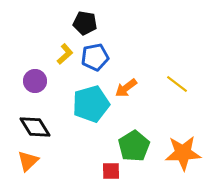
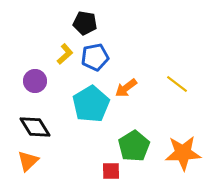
cyan pentagon: rotated 15 degrees counterclockwise
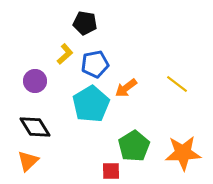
blue pentagon: moved 7 px down
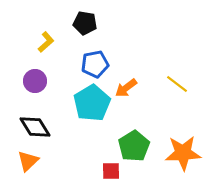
yellow L-shape: moved 19 px left, 12 px up
cyan pentagon: moved 1 px right, 1 px up
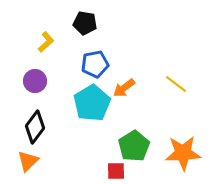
yellow line: moved 1 px left
orange arrow: moved 2 px left
black diamond: rotated 68 degrees clockwise
red square: moved 5 px right
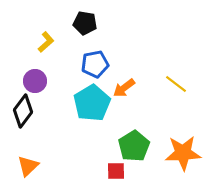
black diamond: moved 12 px left, 16 px up
orange triangle: moved 5 px down
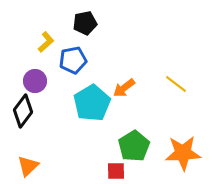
black pentagon: rotated 20 degrees counterclockwise
blue pentagon: moved 22 px left, 4 px up
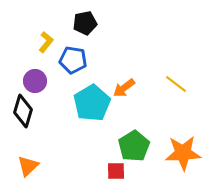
yellow L-shape: rotated 10 degrees counterclockwise
blue pentagon: rotated 20 degrees clockwise
black diamond: rotated 20 degrees counterclockwise
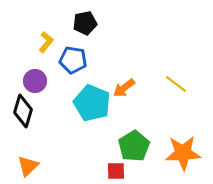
cyan pentagon: rotated 18 degrees counterclockwise
